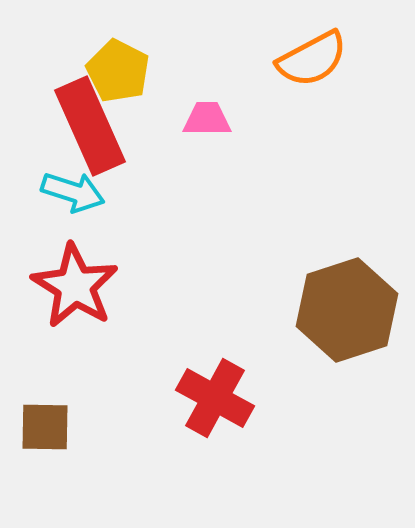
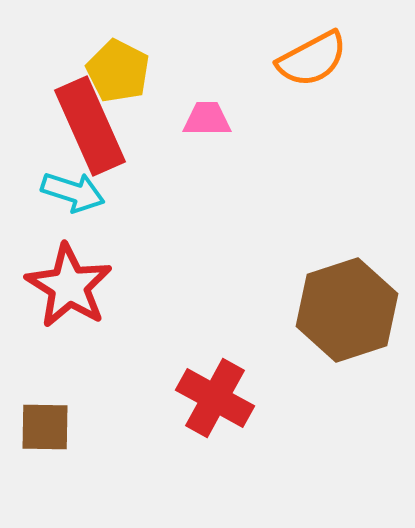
red star: moved 6 px left
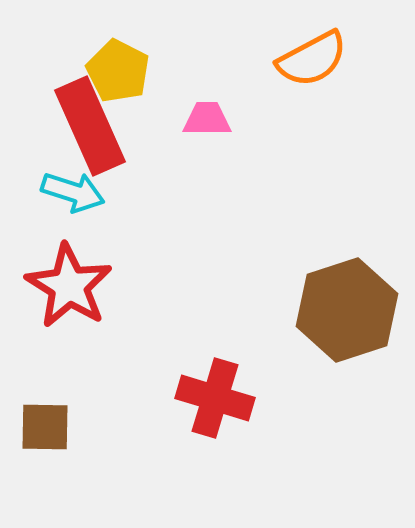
red cross: rotated 12 degrees counterclockwise
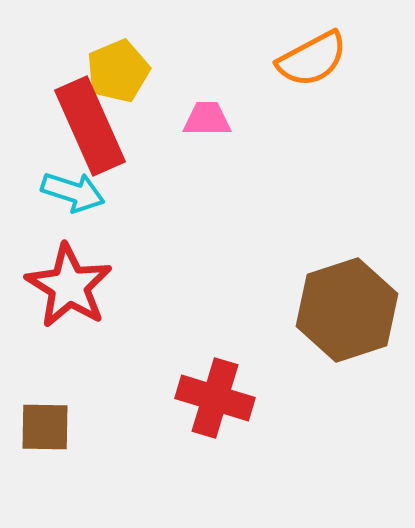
yellow pentagon: rotated 22 degrees clockwise
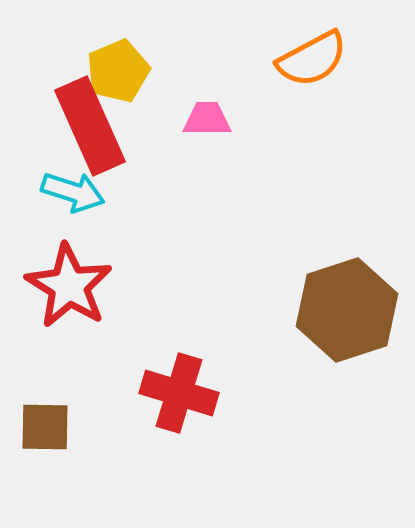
red cross: moved 36 px left, 5 px up
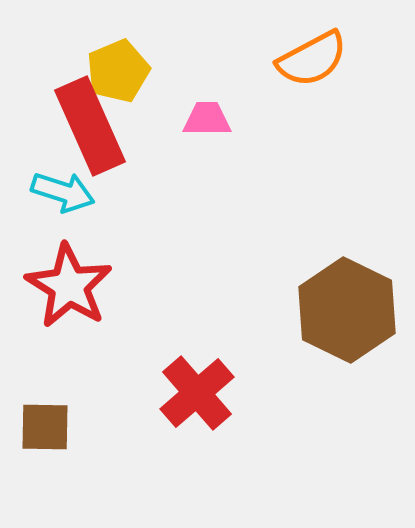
cyan arrow: moved 10 px left
brown hexagon: rotated 16 degrees counterclockwise
red cross: moved 18 px right; rotated 32 degrees clockwise
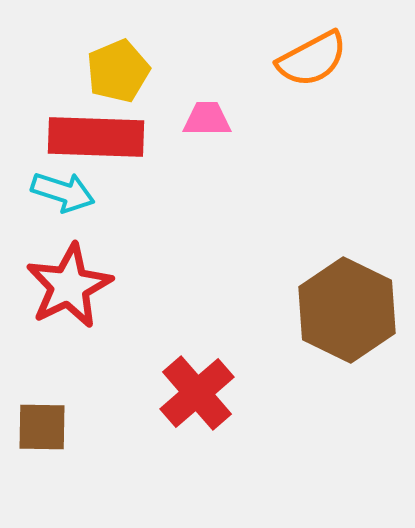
red rectangle: moved 6 px right, 11 px down; rotated 64 degrees counterclockwise
red star: rotated 14 degrees clockwise
brown square: moved 3 px left
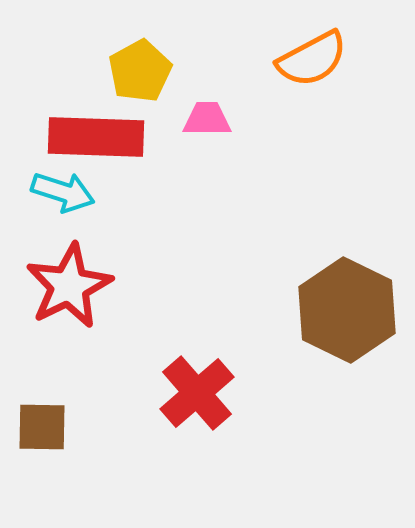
yellow pentagon: moved 22 px right; rotated 6 degrees counterclockwise
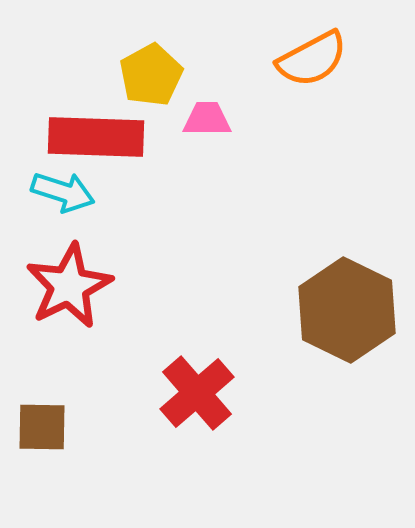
yellow pentagon: moved 11 px right, 4 px down
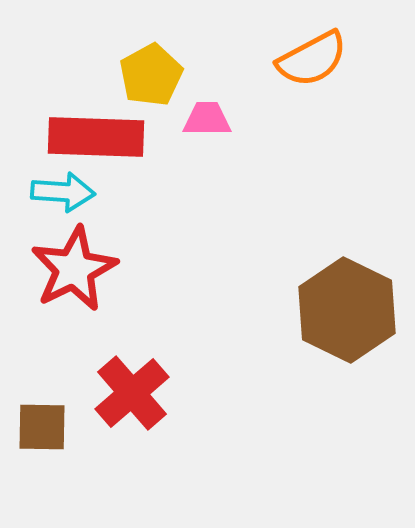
cyan arrow: rotated 14 degrees counterclockwise
red star: moved 5 px right, 17 px up
red cross: moved 65 px left
